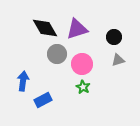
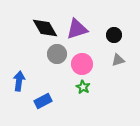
black circle: moved 2 px up
blue arrow: moved 4 px left
blue rectangle: moved 1 px down
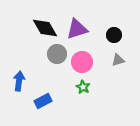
pink circle: moved 2 px up
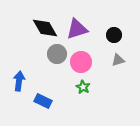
pink circle: moved 1 px left
blue rectangle: rotated 54 degrees clockwise
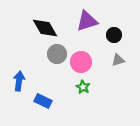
purple triangle: moved 10 px right, 8 px up
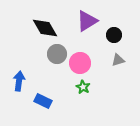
purple triangle: rotated 15 degrees counterclockwise
pink circle: moved 1 px left, 1 px down
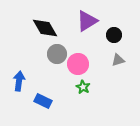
pink circle: moved 2 px left, 1 px down
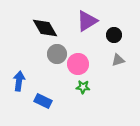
green star: rotated 24 degrees counterclockwise
